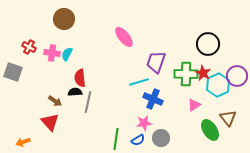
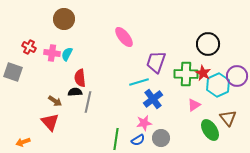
blue cross: rotated 30 degrees clockwise
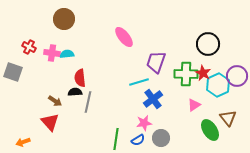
cyan semicircle: rotated 56 degrees clockwise
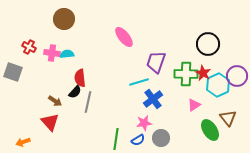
black semicircle: rotated 136 degrees clockwise
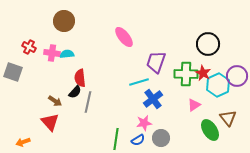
brown circle: moved 2 px down
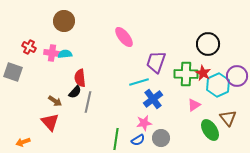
cyan semicircle: moved 2 px left
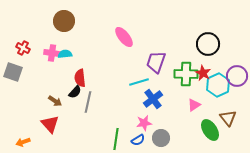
red cross: moved 6 px left, 1 px down
red triangle: moved 2 px down
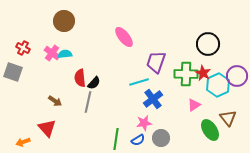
pink cross: rotated 28 degrees clockwise
black semicircle: moved 19 px right, 9 px up
red triangle: moved 3 px left, 4 px down
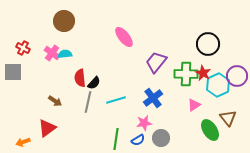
purple trapezoid: rotated 20 degrees clockwise
gray square: rotated 18 degrees counterclockwise
cyan line: moved 23 px left, 18 px down
blue cross: moved 1 px up
red triangle: rotated 36 degrees clockwise
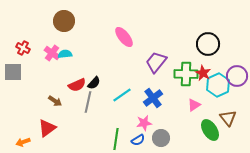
red semicircle: moved 3 px left, 7 px down; rotated 108 degrees counterclockwise
cyan line: moved 6 px right, 5 px up; rotated 18 degrees counterclockwise
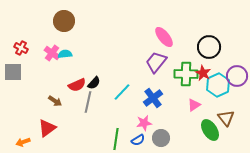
pink ellipse: moved 40 px right
black circle: moved 1 px right, 3 px down
red cross: moved 2 px left
cyan line: moved 3 px up; rotated 12 degrees counterclockwise
brown triangle: moved 2 px left
